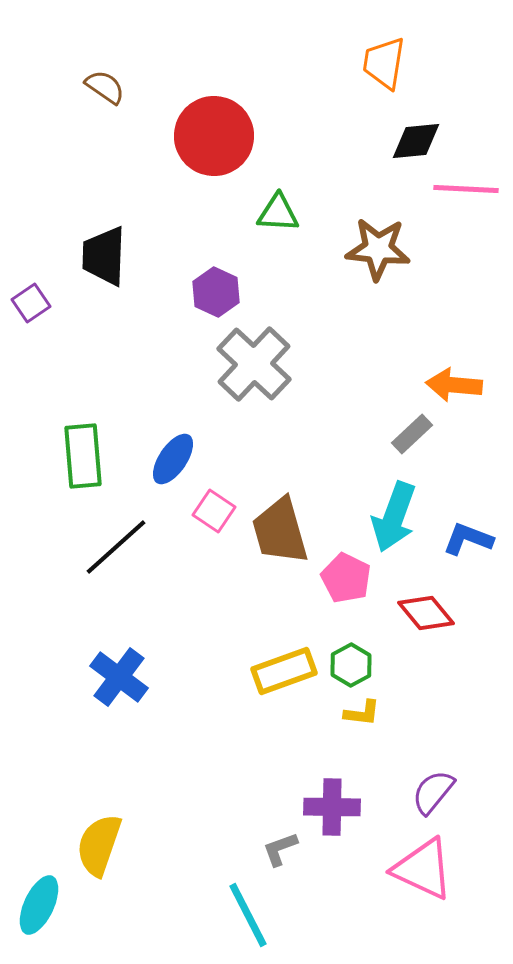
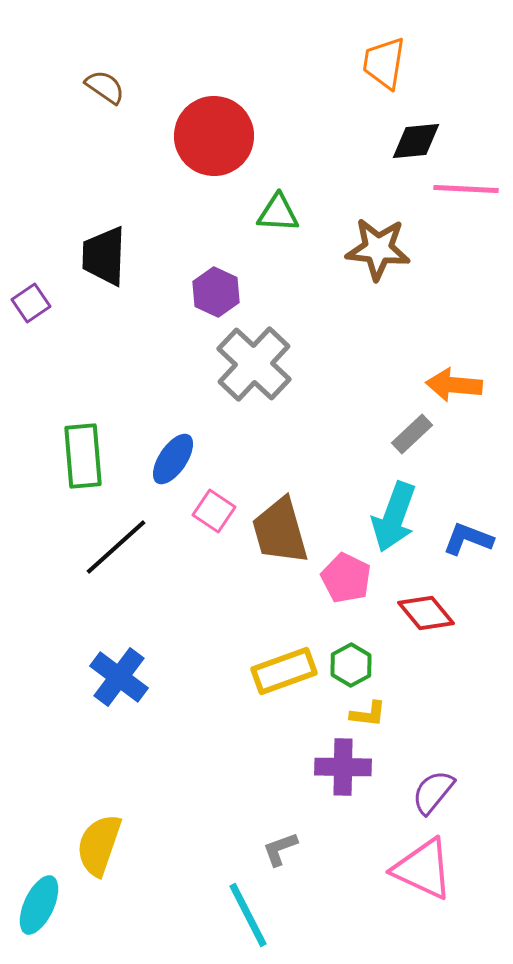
yellow L-shape: moved 6 px right, 1 px down
purple cross: moved 11 px right, 40 px up
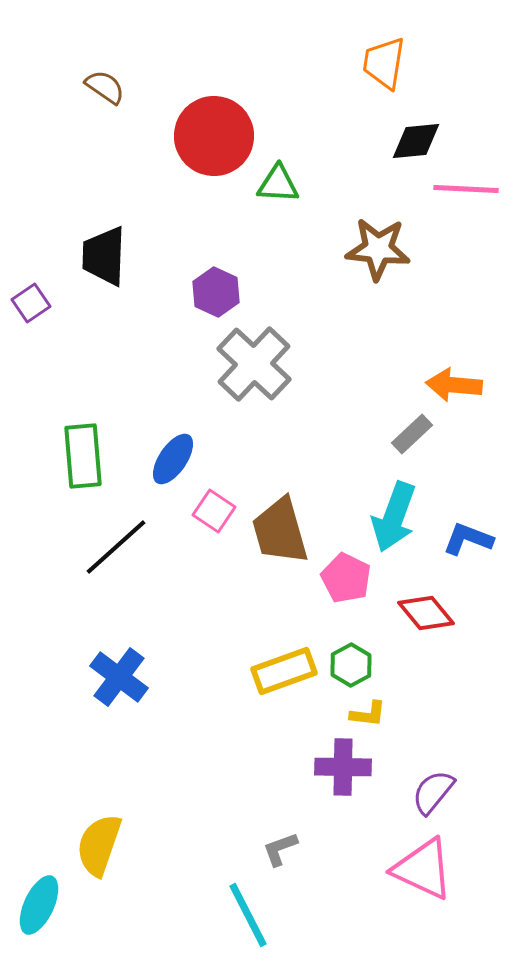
green triangle: moved 29 px up
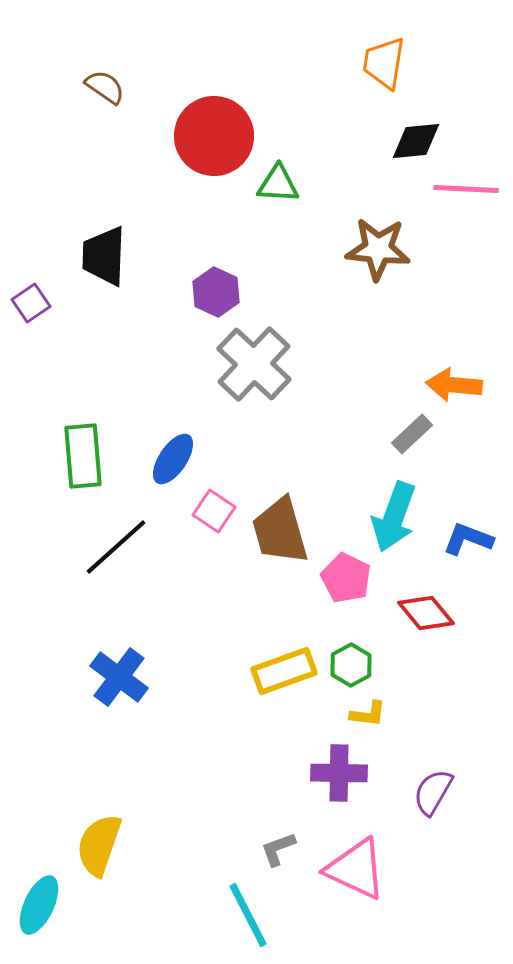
purple cross: moved 4 px left, 6 px down
purple semicircle: rotated 9 degrees counterclockwise
gray L-shape: moved 2 px left
pink triangle: moved 67 px left
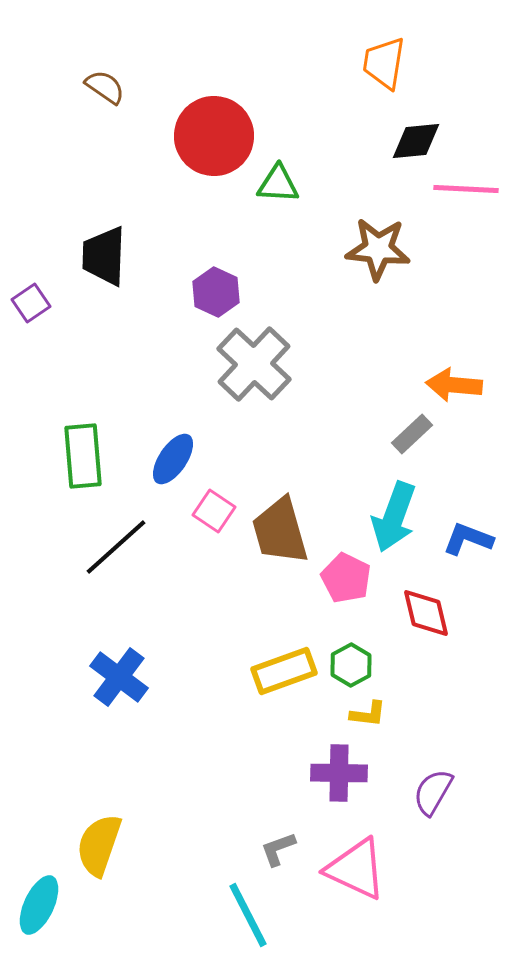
red diamond: rotated 26 degrees clockwise
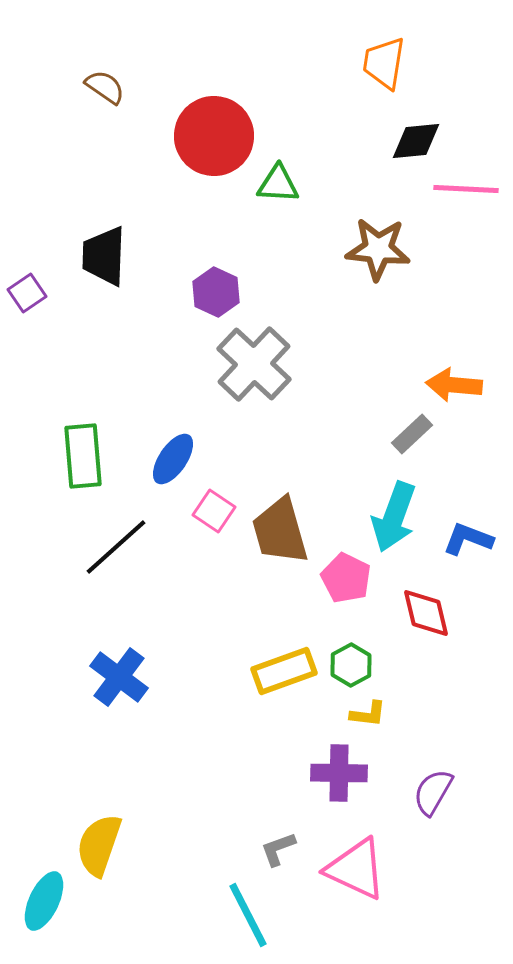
purple square: moved 4 px left, 10 px up
cyan ellipse: moved 5 px right, 4 px up
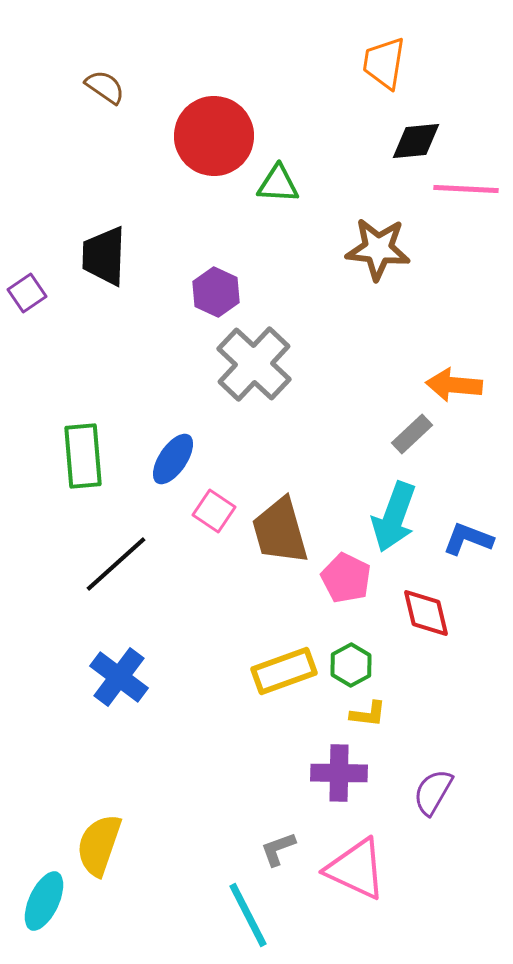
black line: moved 17 px down
